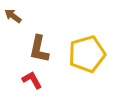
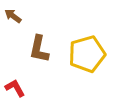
red L-shape: moved 17 px left, 8 px down
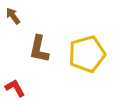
brown arrow: rotated 18 degrees clockwise
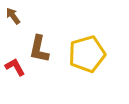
red L-shape: moved 21 px up
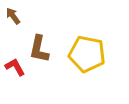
yellow pentagon: rotated 27 degrees clockwise
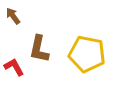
red L-shape: moved 1 px left
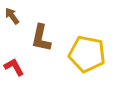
brown arrow: moved 1 px left
brown L-shape: moved 2 px right, 11 px up
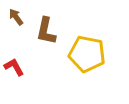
brown arrow: moved 4 px right, 1 px down
brown L-shape: moved 5 px right, 7 px up
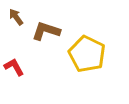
brown L-shape: rotated 96 degrees clockwise
yellow pentagon: rotated 15 degrees clockwise
